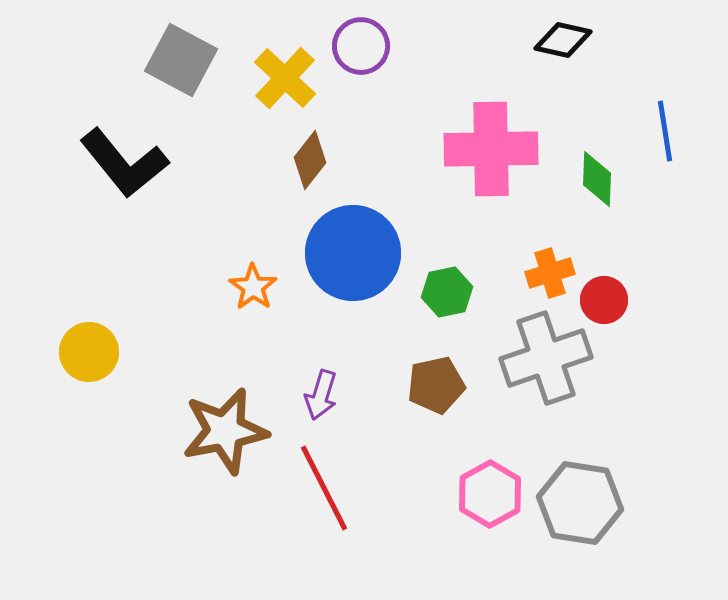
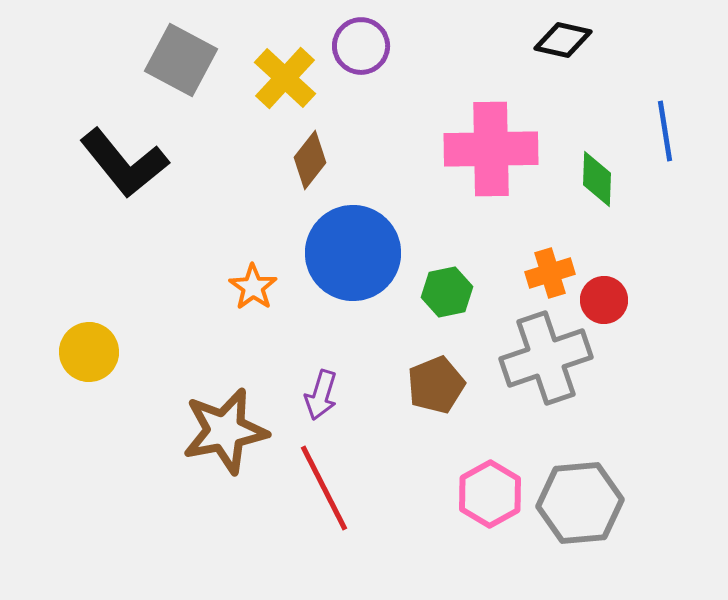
brown pentagon: rotated 10 degrees counterclockwise
gray hexagon: rotated 14 degrees counterclockwise
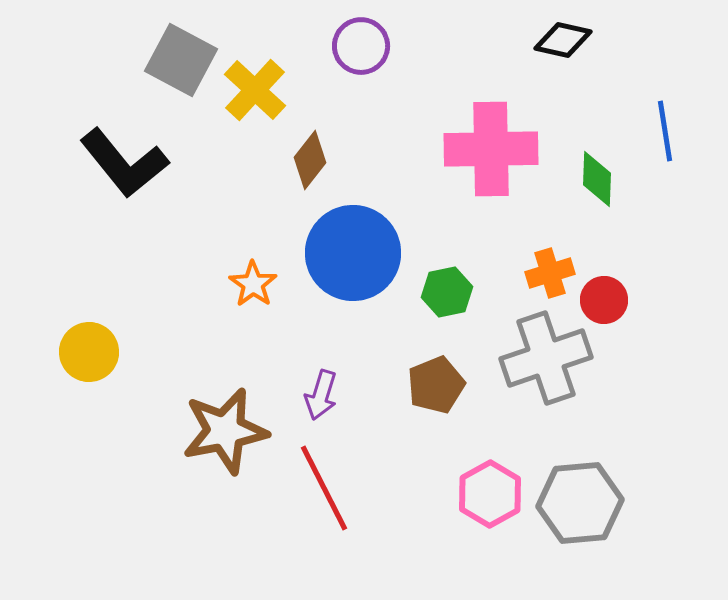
yellow cross: moved 30 px left, 12 px down
orange star: moved 3 px up
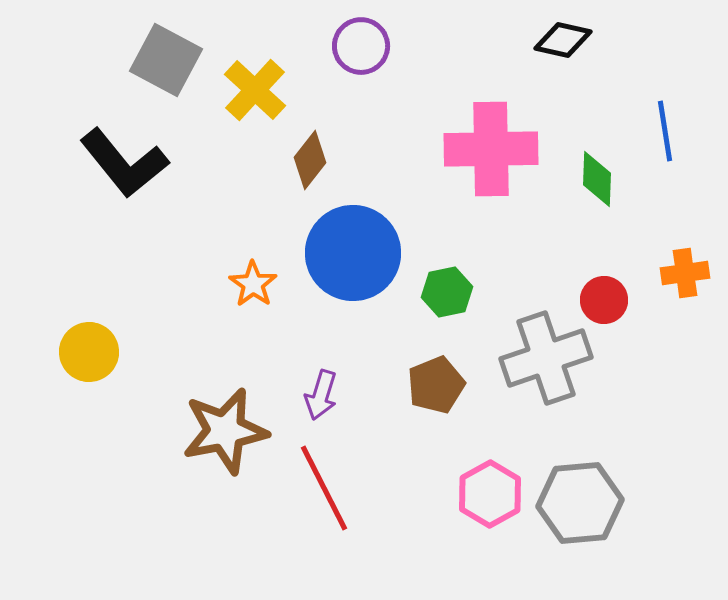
gray square: moved 15 px left
orange cross: moved 135 px right; rotated 9 degrees clockwise
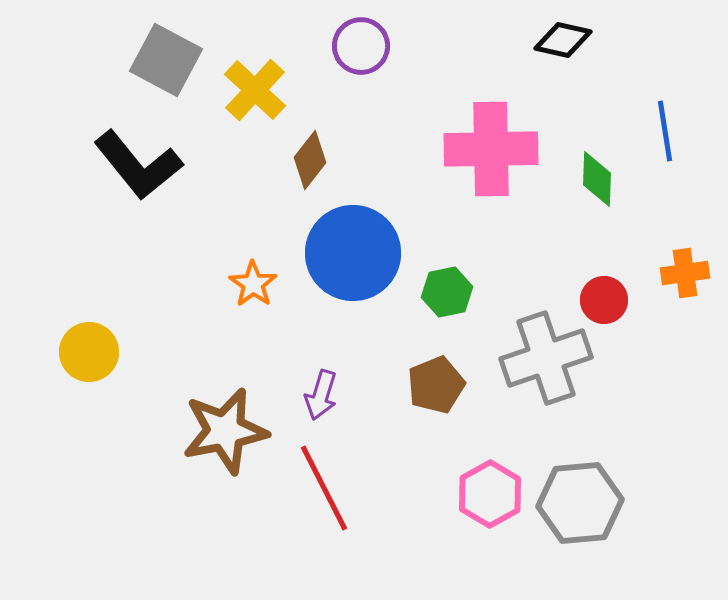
black L-shape: moved 14 px right, 2 px down
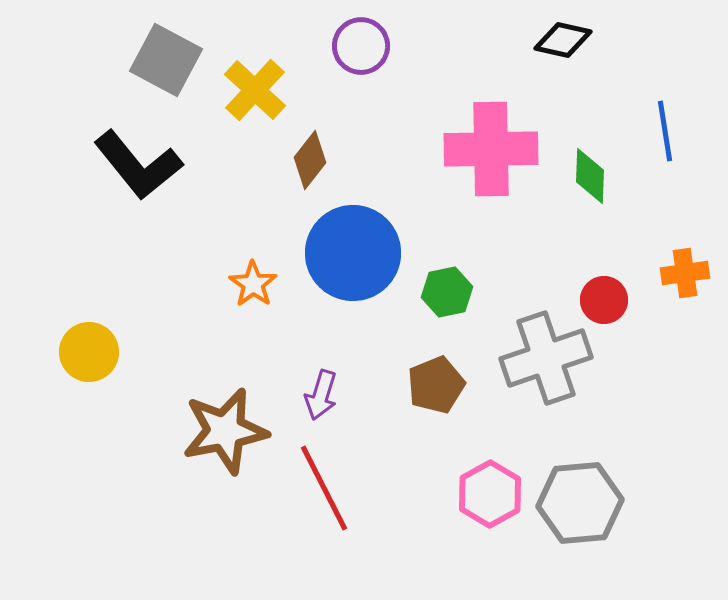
green diamond: moved 7 px left, 3 px up
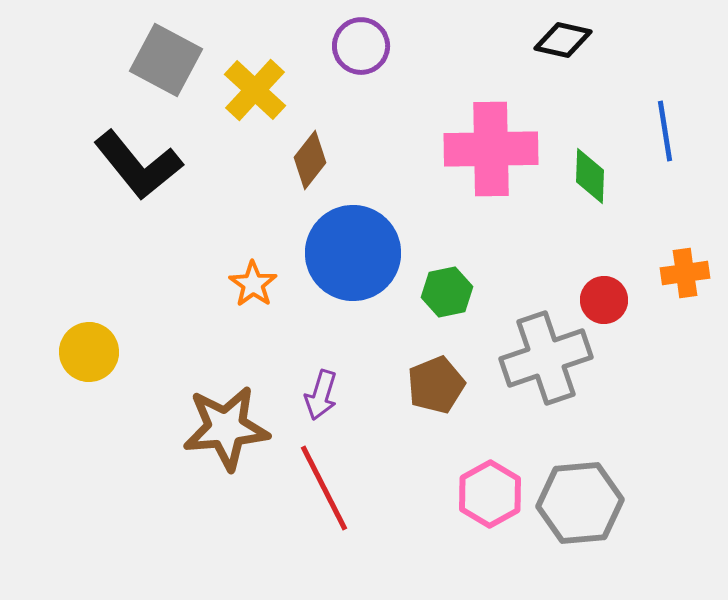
brown star: moved 1 px right, 3 px up; rotated 6 degrees clockwise
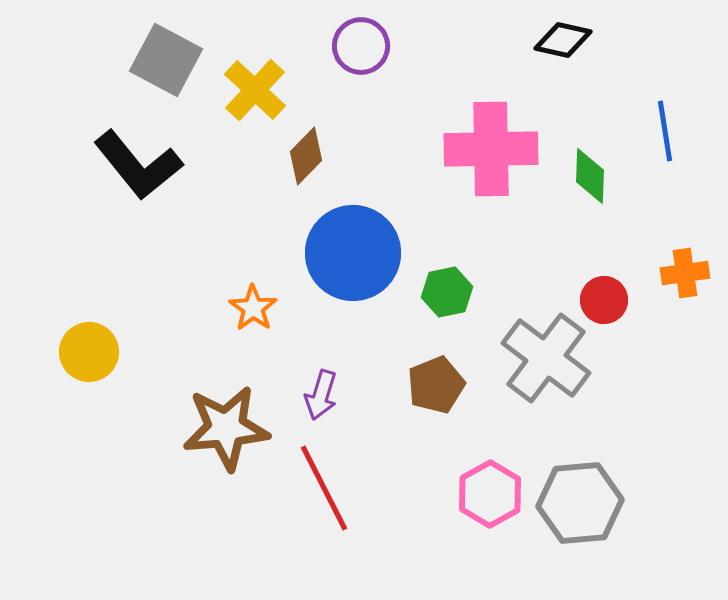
brown diamond: moved 4 px left, 4 px up; rotated 6 degrees clockwise
orange star: moved 24 px down
gray cross: rotated 34 degrees counterclockwise
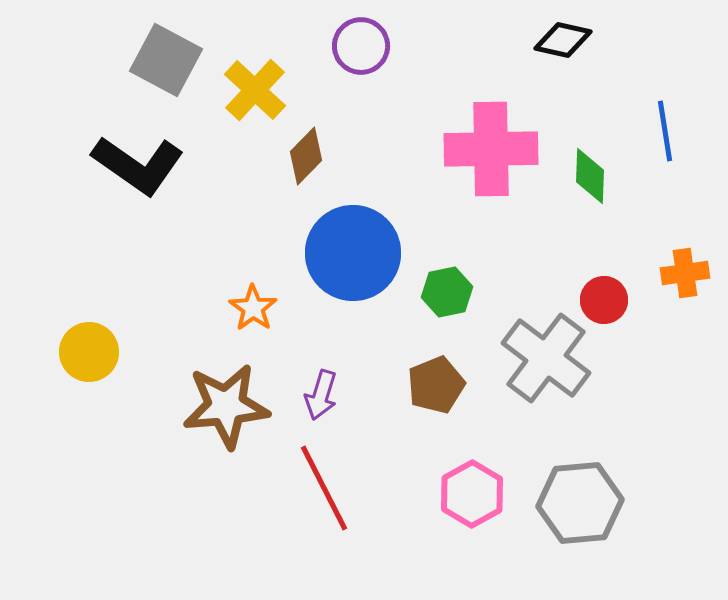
black L-shape: rotated 16 degrees counterclockwise
brown star: moved 22 px up
pink hexagon: moved 18 px left
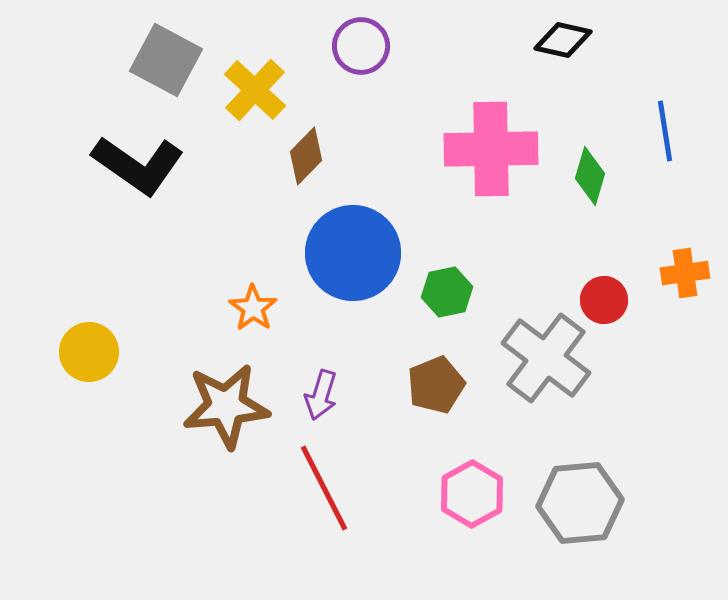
green diamond: rotated 14 degrees clockwise
